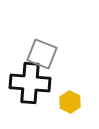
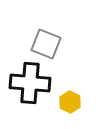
gray square: moved 4 px right, 10 px up
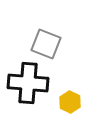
black cross: moved 2 px left
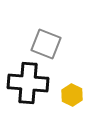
yellow hexagon: moved 2 px right, 7 px up
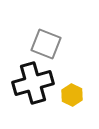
black cross: moved 5 px right; rotated 21 degrees counterclockwise
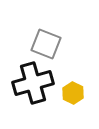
yellow hexagon: moved 1 px right, 2 px up
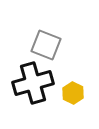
gray square: moved 1 px down
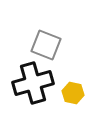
yellow hexagon: rotated 15 degrees counterclockwise
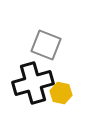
yellow hexagon: moved 12 px left
